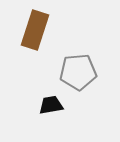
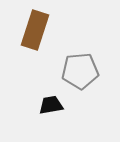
gray pentagon: moved 2 px right, 1 px up
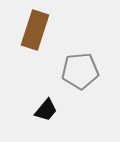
black trapezoid: moved 5 px left, 5 px down; rotated 140 degrees clockwise
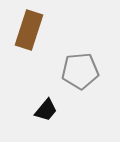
brown rectangle: moved 6 px left
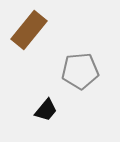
brown rectangle: rotated 21 degrees clockwise
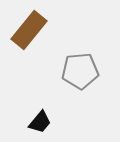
black trapezoid: moved 6 px left, 12 px down
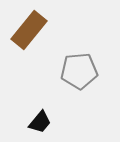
gray pentagon: moved 1 px left
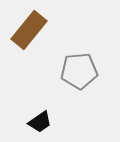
black trapezoid: rotated 15 degrees clockwise
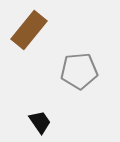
black trapezoid: rotated 90 degrees counterclockwise
